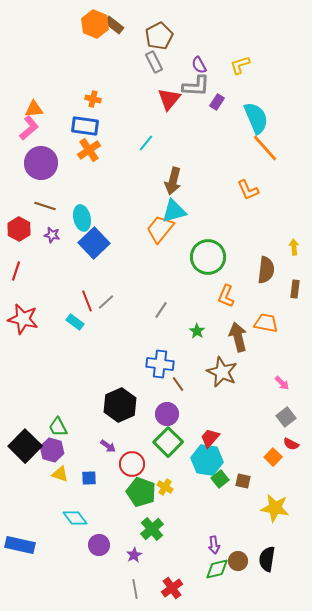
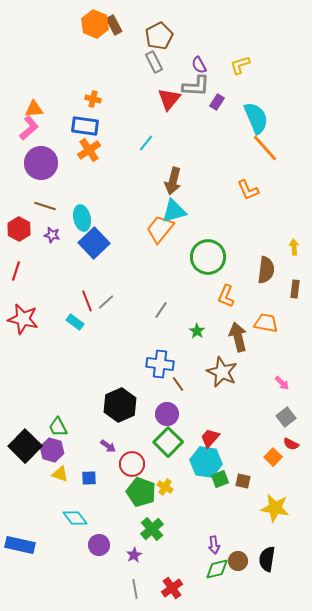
brown rectangle at (114, 25): rotated 24 degrees clockwise
cyan hexagon at (207, 460): moved 1 px left, 2 px down
green square at (220, 479): rotated 18 degrees clockwise
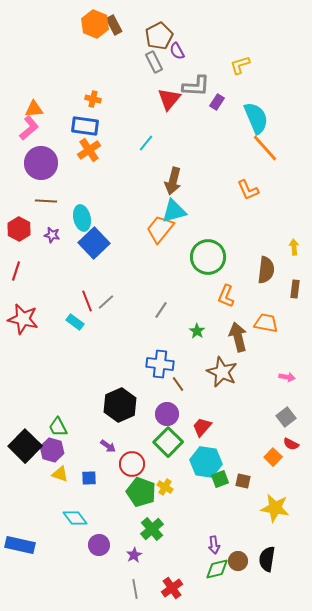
purple semicircle at (199, 65): moved 22 px left, 14 px up
brown line at (45, 206): moved 1 px right, 5 px up; rotated 15 degrees counterclockwise
pink arrow at (282, 383): moved 5 px right, 6 px up; rotated 35 degrees counterclockwise
red trapezoid at (210, 438): moved 8 px left, 11 px up
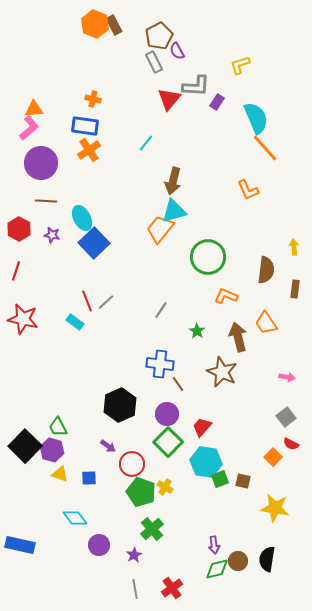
cyan ellipse at (82, 218): rotated 15 degrees counterclockwise
orange L-shape at (226, 296): rotated 90 degrees clockwise
orange trapezoid at (266, 323): rotated 135 degrees counterclockwise
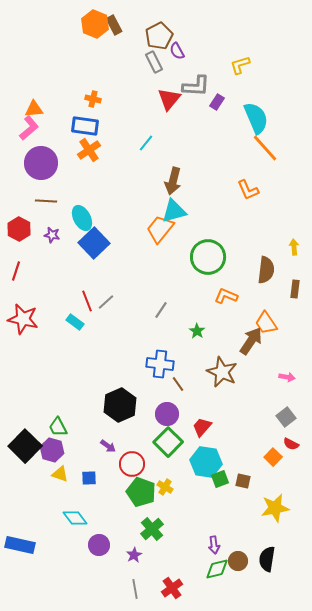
brown arrow at (238, 337): moved 13 px right, 4 px down; rotated 48 degrees clockwise
yellow star at (275, 508): rotated 20 degrees counterclockwise
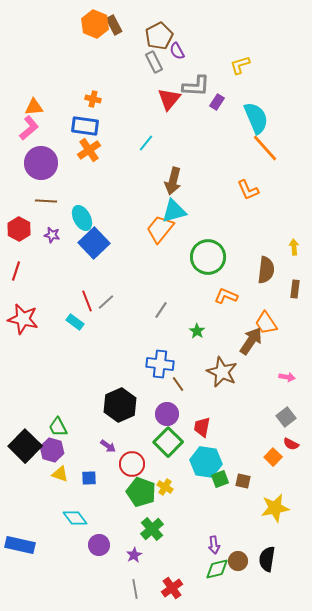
orange triangle at (34, 109): moved 2 px up
red trapezoid at (202, 427): rotated 30 degrees counterclockwise
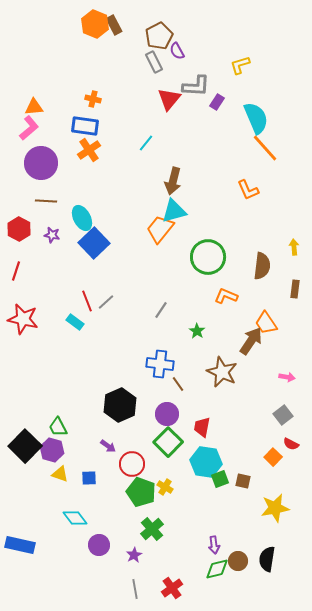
brown semicircle at (266, 270): moved 4 px left, 4 px up
gray square at (286, 417): moved 3 px left, 2 px up
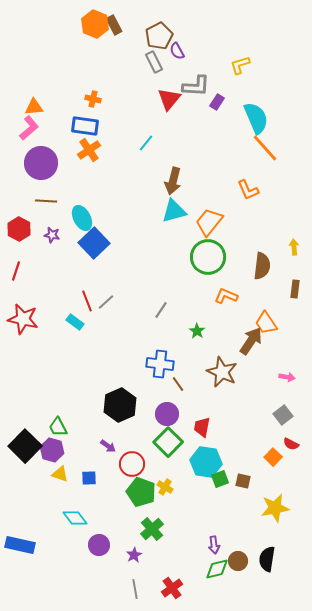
orange trapezoid at (160, 229): moved 49 px right, 7 px up
